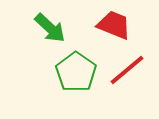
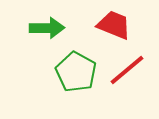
green arrow: moved 3 px left; rotated 44 degrees counterclockwise
green pentagon: rotated 6 degrees counterclockwise
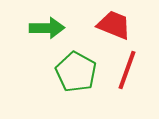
red line: rotated 30 degrees counterclockwise
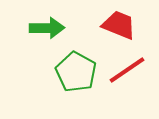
red trapezoid: moved 5 px right
red line: rotated 36 degrees clockwise
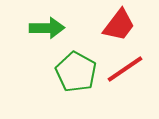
red trapezoid: rotated 105 degrees clockwise
red line: moved 2 px left, 1 px up
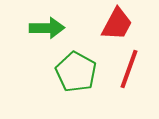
red trapezoid: moved 2 px left, 1 px up; rotated 9 degrees counterclockwise
red line: moved 4 px right; rotated 36 degrees counterclockwise
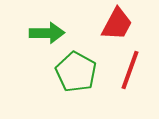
green arrow: moved 5 px down
red line: moved 1 px right, 1 px down
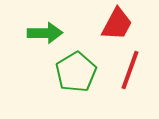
green arrow: moved 2 px left
green pentagon: rotated 12 degrees clockwise
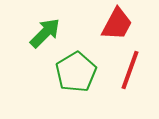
green arrow: rotated 44 degrees counterclockwise
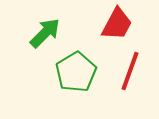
red line: moved 1 px down
